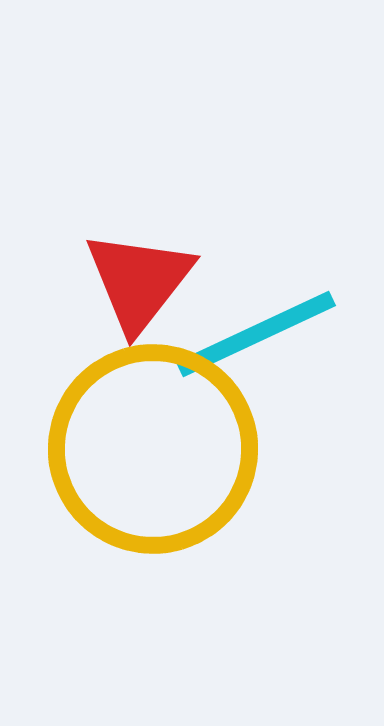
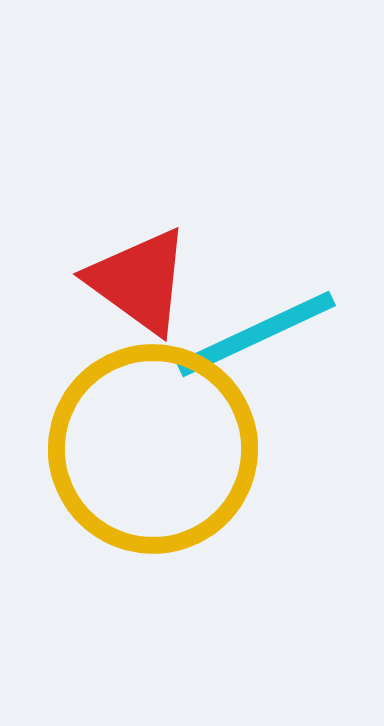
red triangle: rotated 32 degrees counterclockwise
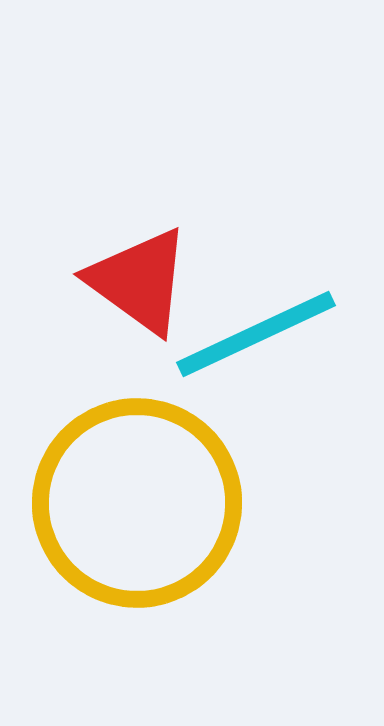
yellow circle: moved 16 px left, 54 px down
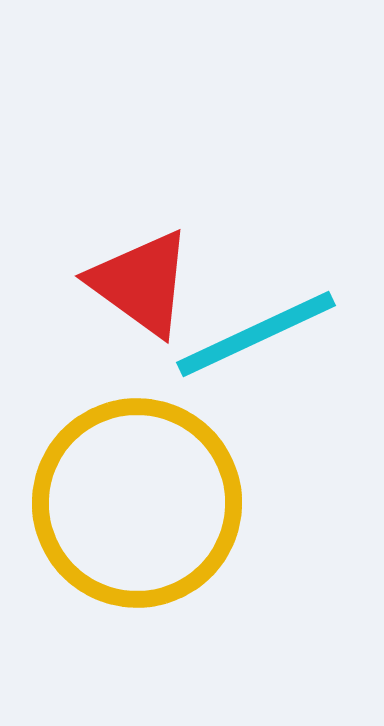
red triangle: moved 2 px right, 2 px down
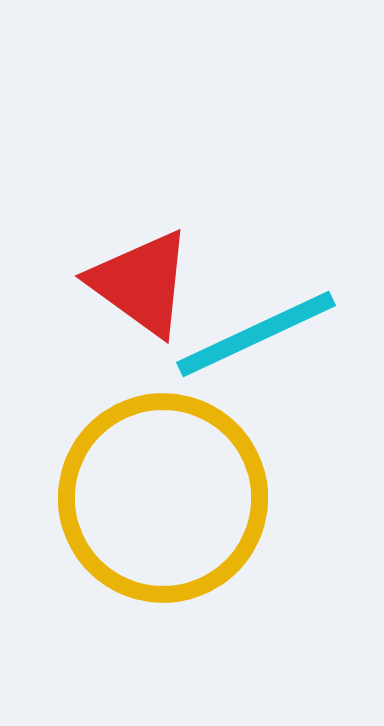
yellow circle: moved 26 px right, 5 px up
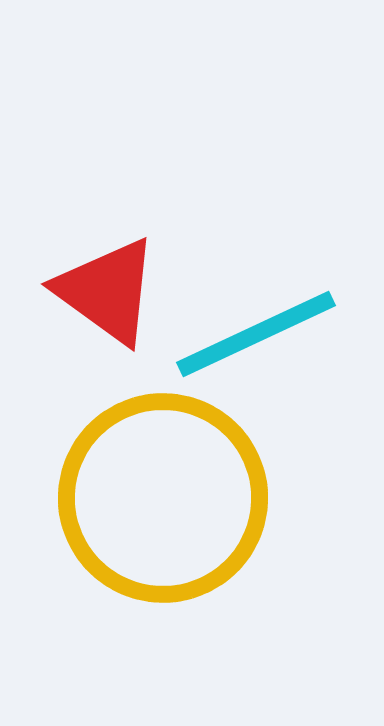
red triangle: moved 34 px left, 8 px down
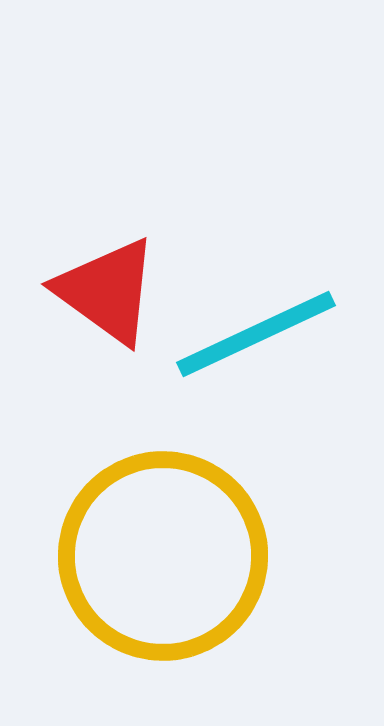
yellow circle: moved 58 px down
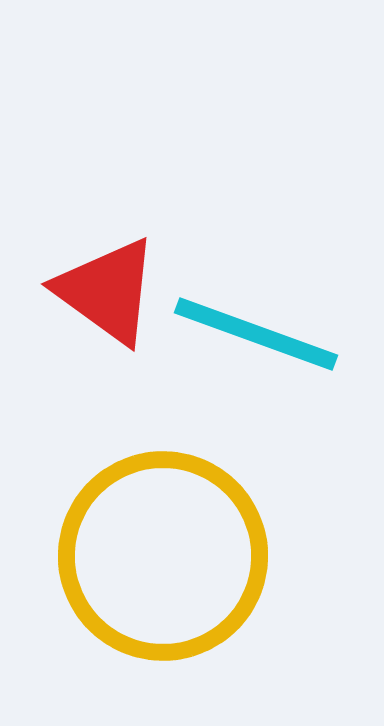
cyan line: rotated 45 degrees clockwise
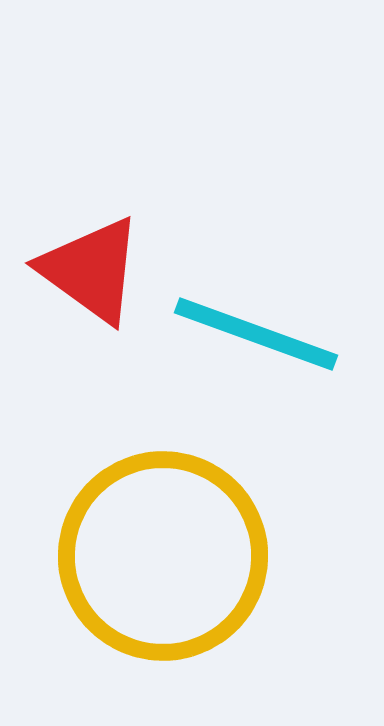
red triangle: moved 16 px left, 21 px up
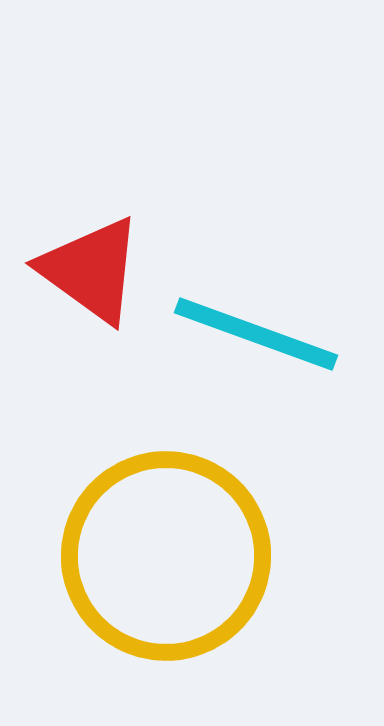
yellow circle: moved 3 px right
